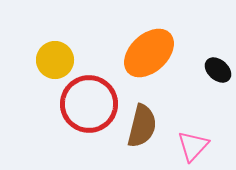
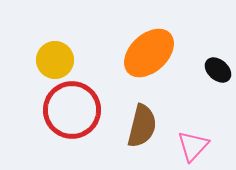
red circle: moved 17 px left, 6 px down
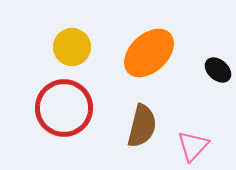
yellow circle: moved 17 px right, 13 px up
red circle: moved 8 px left, 2 px up
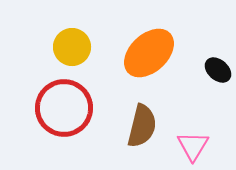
pink triangle: rotated 12 degrees counterclockwise
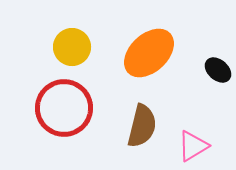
pink triangle: rotated 28 degrees clockwise
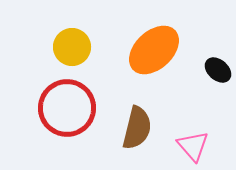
orange ellipse: moved 5 px right, 3 px up
red circle: moved 3 px right
brown semicircle: moved 5 px left, 2 px down
pink triangle: rotated 40 degrees counterclockwise
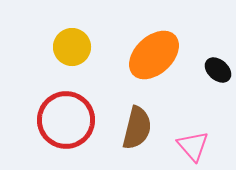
orange ellipse: moved 5 px down
red circle: moved 1 px left, 12 px down
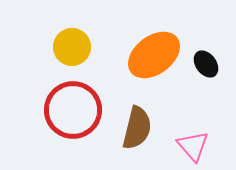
orange ellipse: rotated 6 degrees clockwise
black ellipse: moved 12 px left, 6 px up; rotated 12 degrees clockwise
red circle: moved 7 px right, 10 px up
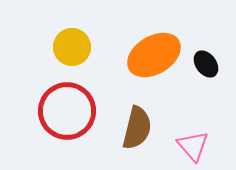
orange ellipse: rotated 6 degrees clockwise
red circle: moved 6 px left, 1 px down
